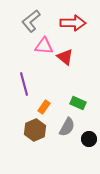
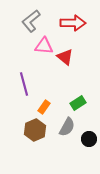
green rectangle: rotated 56 degrees counterclockwise
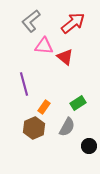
red arrow: rotated 40 degrees counterclockwise
brown hexagon: moved 1 px left, 2 px up
black circle: moved 7 px down
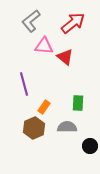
green rectangle: rotated 56 degrees counterclockwise
gray semicircle: rotated 120 degrees counterclockwise
black circle: moved 1 px right
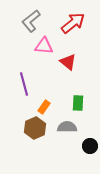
red triangle: moved 3 px right, 5 px down
brown hexagon: moved 1 px right
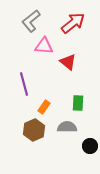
brown hexagon: moved 1 px left, 2 px down
